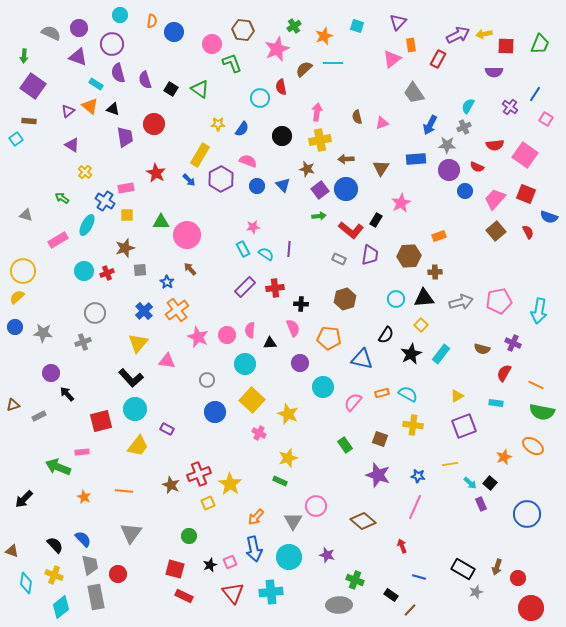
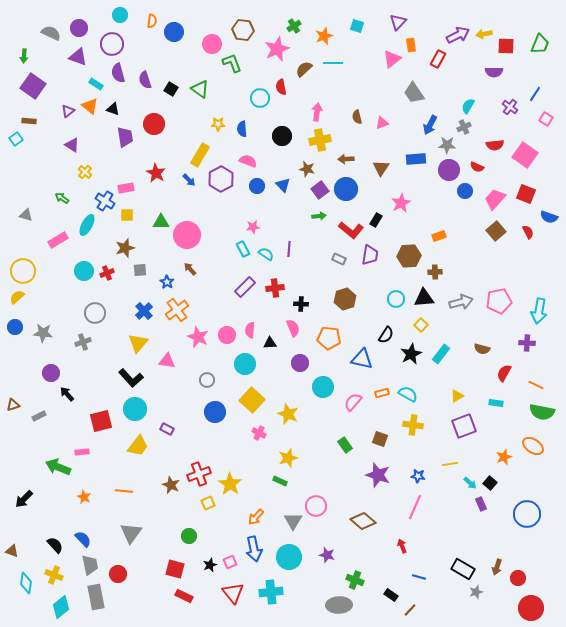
blue semicircle at (242, 129): rotated 140 degrees clockwise
purple cross at (513, 343): moved 14 px right; rotated 21 degrees counterclockwise
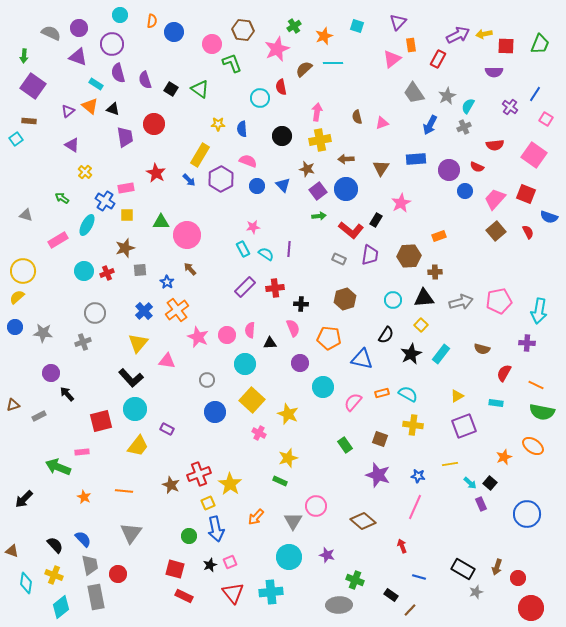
gray star at (447, 145): moved 49 px up; rotated 30 degrees counterclockwise
pink square at (525, 155): moved 9 px right
purple square at (320, 190): moved 2 px left, 1 px down
cyan circle at (396, 299): moved 3 px left, 1 px down
blue arrow at (254, 549): moved 38 px left, 20 px up
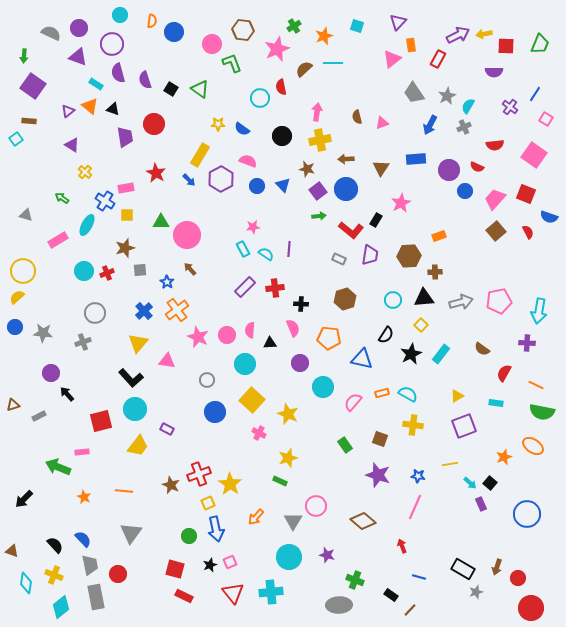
blue semicircle at (242, 129): rotated 49 degrees counterclockwise
brown semicircle at (482, 349): rotated 21 degrees clockwise
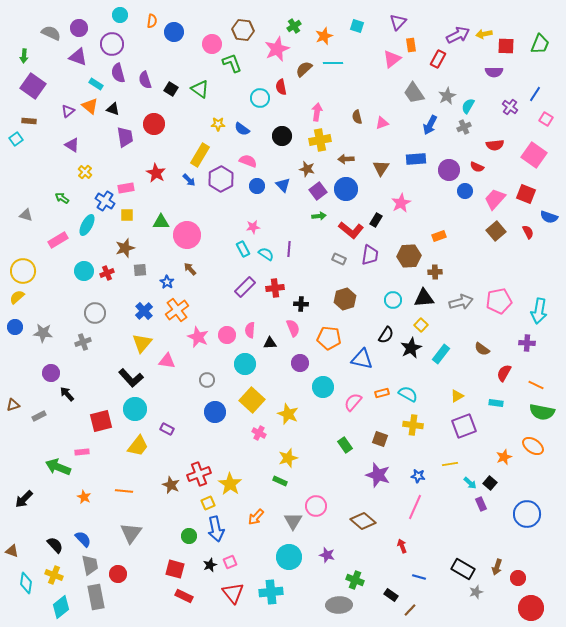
yellow triangle at (138, 343): moved 4 px right
black star at (411, 354): moved 6 px up
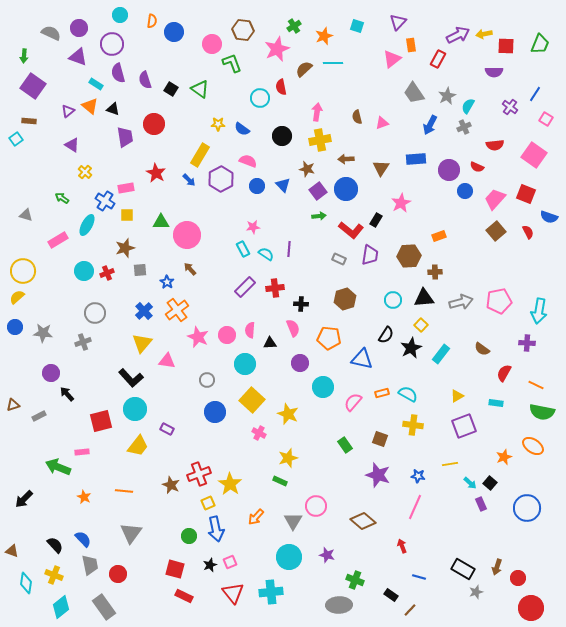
blue circle at (527, 514): moved 6 px up
gray rectangle at (96, 597): moved 8 px right, 10 px down; rotated 25 degrees counterclockwise
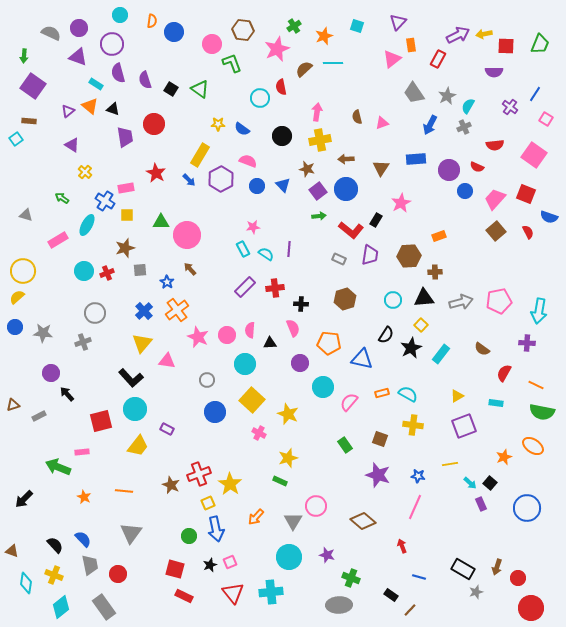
orange pentagon at (329, 338): moved 5 px down
pink semicircle at (353, 402): moved 4 px left
green cross at (355, 580): moved 4 px left, 2 px up
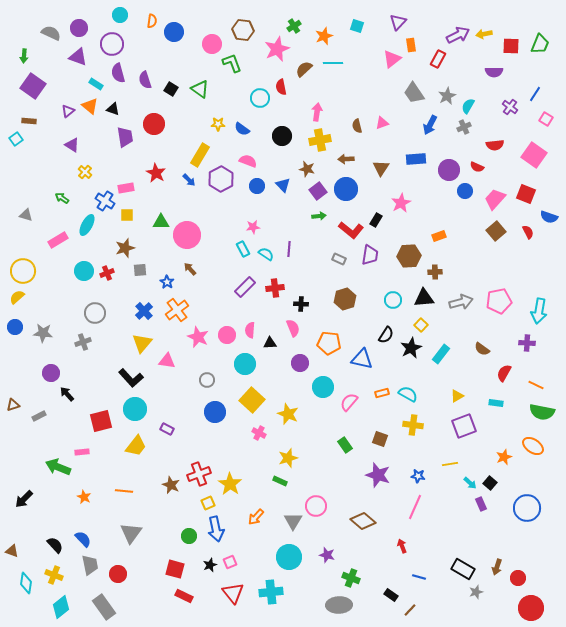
red square at (506, 46): moved 5 px right
brown semicircle at (357, 117): moved 9 px down
yellow trapezoid at (138, 446): moved 2 px left
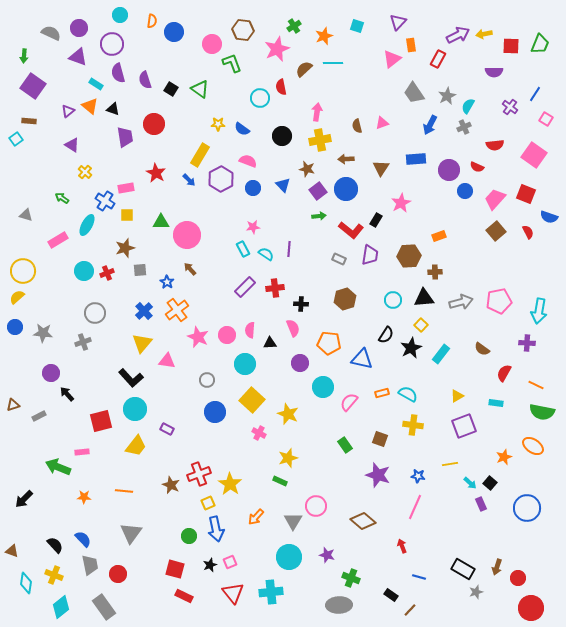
blue circle at (257, 186): moved 4 px left, 2 px down
orange star at (84, 497): rotated 24 degrees counterclockwise
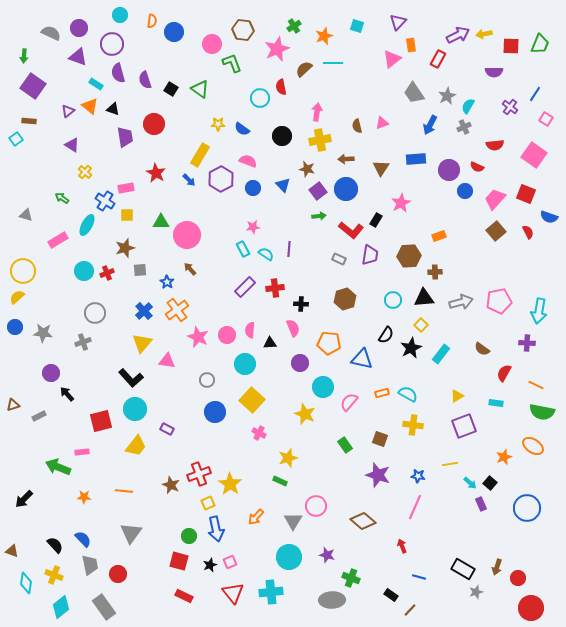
yellow star at (288, 414): moved 17 px right
red square at (175, 569): moved 4 px right, 8 px up
gray ellipse at (339, 605): moved 7 px left, 5 px up
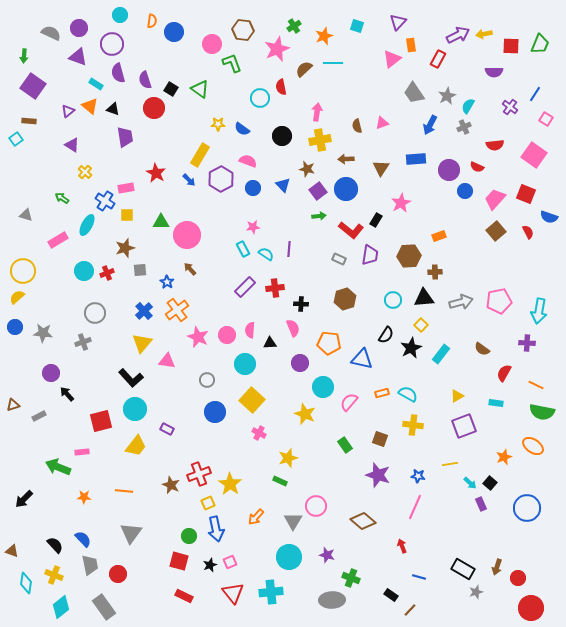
red circle at (154, 124): moved 16 px up
